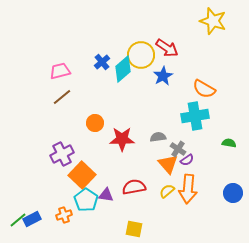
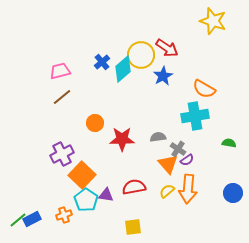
yellow square: moved 1 px left, 2 px up; rotated 18 degrees counterclockwise
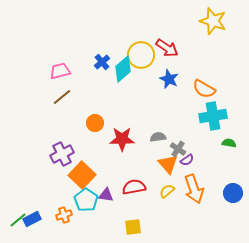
blue star: moved 6 px right, 3 px down; rotated 18 degrees counterclockwise
cyan cross: moved 18 px right
orange arrow: moved 6 px right; rotated 24 degrees counterclockwise
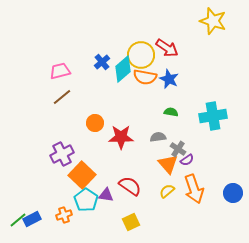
orange semicircle: moved 59 px left, 12 px up; rotated 20 degrees counterclockwise
red star: moved 1 px left, 2 px up
green semicircle: moved 58 px left, 31 px up
red semicircle: moved 4 px left, 1 px up; rotated 45 degrees clockwise
yellow square: moved 2 px left, 5 px up; rotated 18 degrees counterclockwise
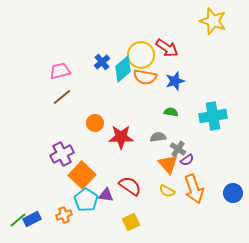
blue star: moved 6 px right, 2 px down; rotated 30 degrees clockwise
yellow semicircle: rotated 112 degrees counterclockwise
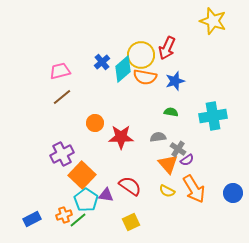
red arrow: rotated 80 degrees clockwise
orange arrow: rotated 12 degrees counterclockwise
green line: moved 60 px right
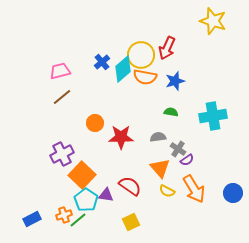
orange triangle: moved 8 px left, 4 px down
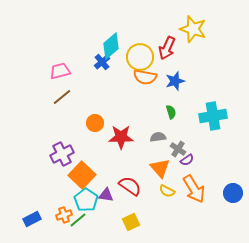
yellow star: moved 20 px left, 8 px down
yellow circle: moved 1 px left, 2 px down
cyan diamond: moved 12 px left, 23 px up
green semicircle: rotated 64 degrees clockwise
